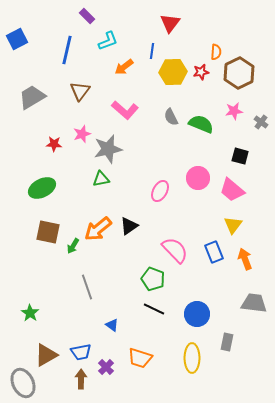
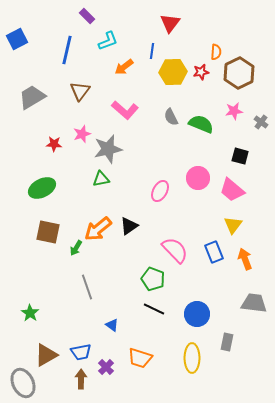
green arrow at (73, 246): moved 3 px right, 2 px down
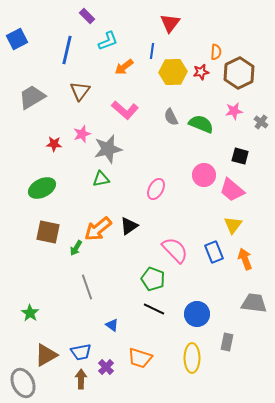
pink circle at (198, 178): moved 6 px right, 3 px up
pink ellipse at (160, 191): moved 4 px left, 2 px up
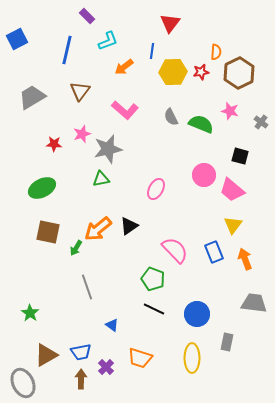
pink star at (234, 111): moved 4 px left; rotated 24 degrees clockwise
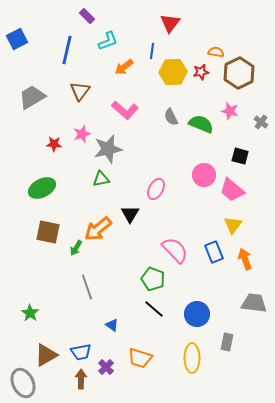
orange semicircle at (216, 52): rotated 84 degrees counterclockwise
black triangle at (129, 226): moved 1 px right, 12 px up; rotated 24 degrees counterclockwise
black line at (154, 309): rotated 15 degrees clockwise
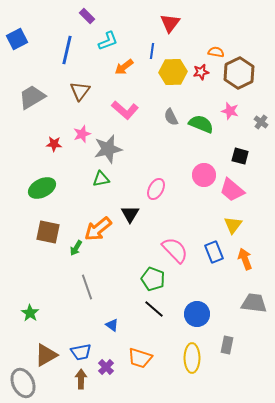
gray rectangle at (227, 342): moved 3 px down
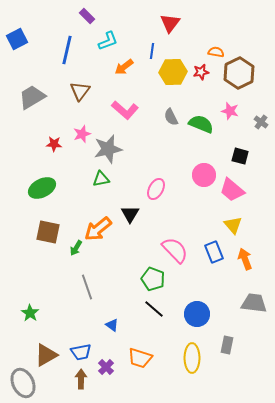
yellow triangle at (233, 225): rotated 18 degrees counterclockwise
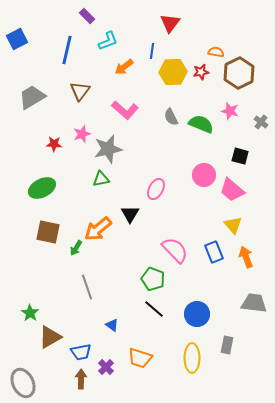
orange arrow at (245, 259): moved 1 px right, 2 px up
brown triangle at (46, 355): moved 4 px right, 18 px up
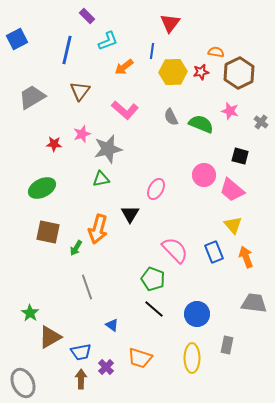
orange arrow at (98, 229): rotated 36 degrees counterclockwise
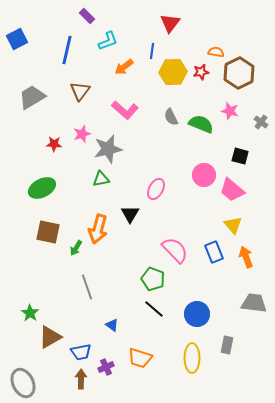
purple cross at (106, 367): rotated 21 degrees clockwise
